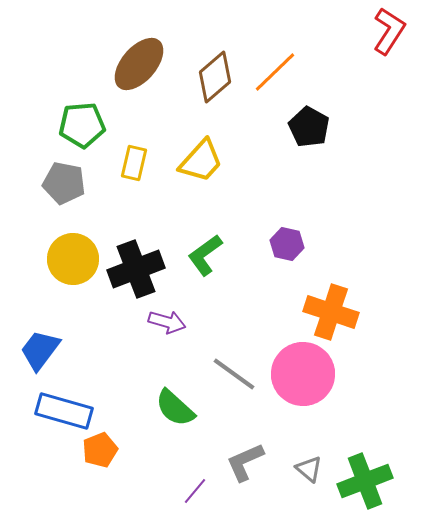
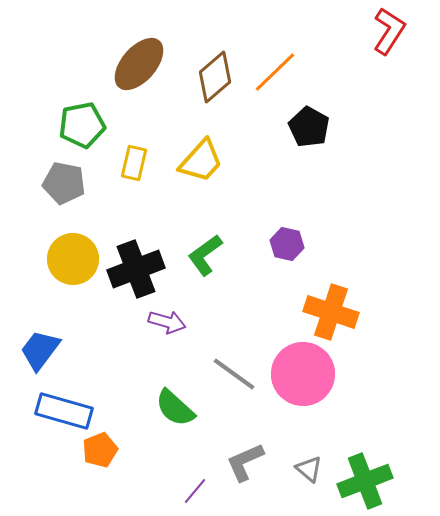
green pentagon: rotated 6 degrees counterclockwise
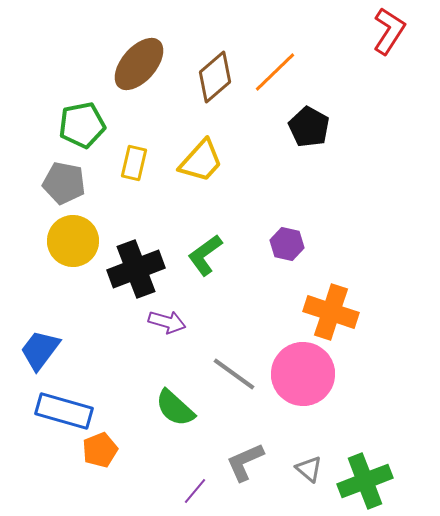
yellow circle: moved 18 px up
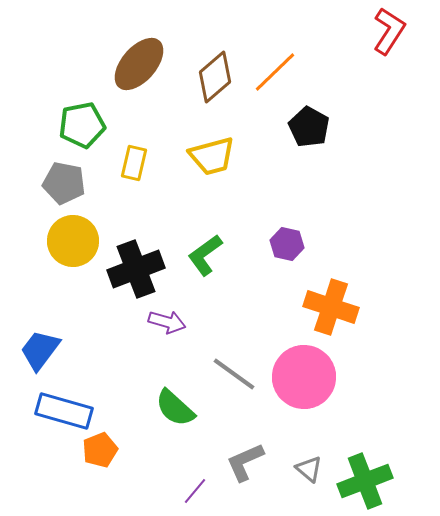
yellow trapezoid: moved 11 px right, 5 px up; rotated 33 degrees clockwise
orange cross: moved 5 px up
pink circle: moved 1 px right, 3 px down
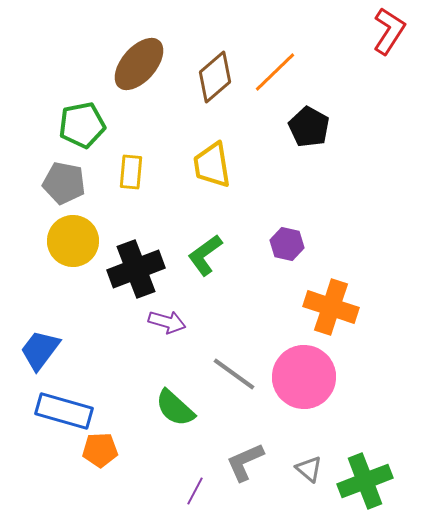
yellow trapezoid: moved 9 px down; rotated 96 degrees clockwise
yellow rectangle: moved 3 px left, 9 px down; rotated 8 degrees counterclockwise
orange pentagon: rotated 20 degrees clockwise
purple line: rotated 12 degrees counterclockwise
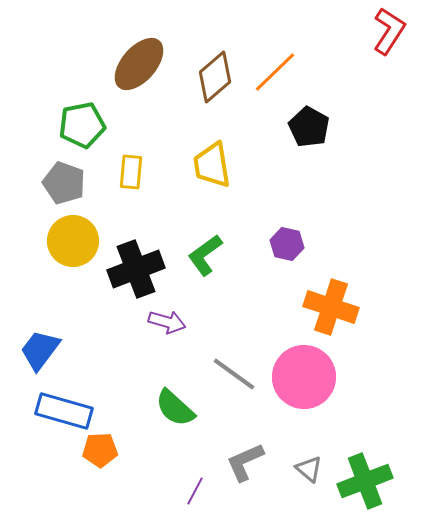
gray pentagon: rotated 9 degrees clockwise
